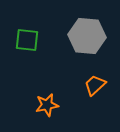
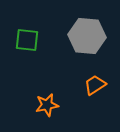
orange trapezoid: rotated 10 degrees clockwise
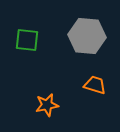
orange trapezoid: rotated 50 degrees clockwise
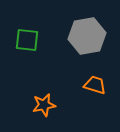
gray hexagon: rotated 15 degrees counterclockwise
orange star: moved 3 px left
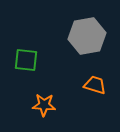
green square: moved 1 px left, 20 px down
orange star: rotated 15 degrees clockwise
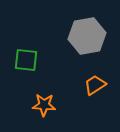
orange trapezoid: rotated 50 degrees counterclockwise
